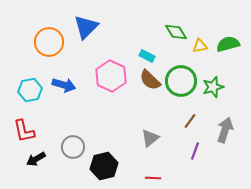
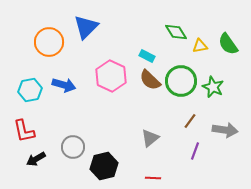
green semicircle: rotated 110 degrees counterclockwise
green star: rotated 30 degrees counterclockwise
gray arrow: rotated 80 degrees clockwise
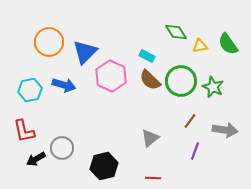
blue triangle: moved 1 px left, 25 px down
gray circle: moved 11 px left, 1 px down
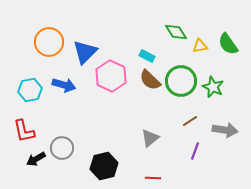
brown line: rotated 21 degrees clockwise
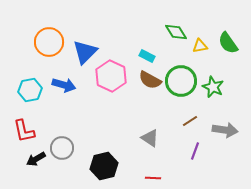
green semicircle: moved 1 px up
brown semicircle: rotated 15 degrees counterclockwise
gray triangle: rotated 48 degrees counterclockwise
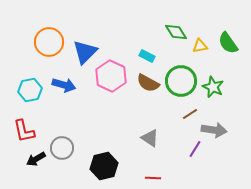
brown semicircle: moved 2 px left, 3 px down
brown line: moved 7 px up
gray arrow: moved 11 px left
purple line: moved 2 px up; rotated 12 degrees clockwise
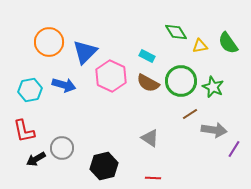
purple line: moved 39 px right
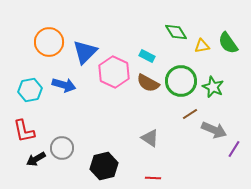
yellow triangle: moved 2 px right
pink hexagon: moved 3 px right, 4 px up
gray arrow: rotated 15 degrees clockwise
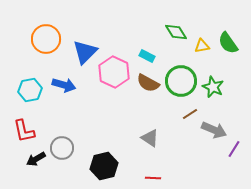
orange circle: moved 3 px left, 3 px up
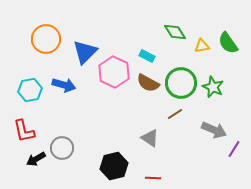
green diamond: moved 1 px left
green circle: moved 2 px down
brown line: moved 15 px left
black hexagon: moved 10 px right
